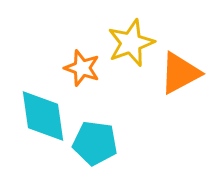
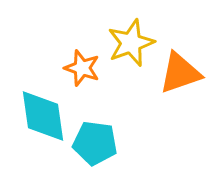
orange triangle: rotated 9 degrees clockwise
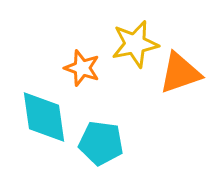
yellow star: moved 4 px right, 1 px down; rotated 9 degrees clockwise
cyan diamond: moved 1 px right, 1 px down
cyan pentagon: moved 6 px right
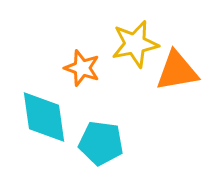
orange triangle: moved 3 px left, 2 px up; rotated 9 degrees clockwise
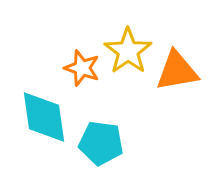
yellow star: moved 7 px left, 7 px down; rotated 24 degrees counterclockwise
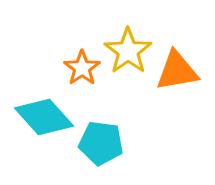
orange star: rotated 18 degrees clockwise
cyan diamond: rotated 34 degrees counterclockwise
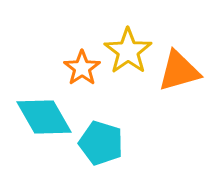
orange triangle: moved 2 px right; rotated 6 degrees counterclockwise
cyan diamond: rotated 12 degrees clockwise
cyan pentagon: rotated 9 degrees clockwise
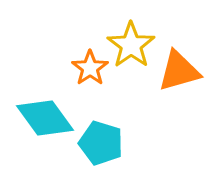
yellow star: moved 3 px right, 6 px up
orange star: moved 8 px right
cyan diamond: moved 1 px right, 1 px down; rotated 6 degrees counterclockwise
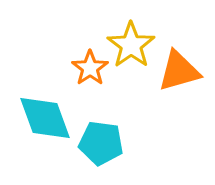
cyan diamond: rotated 16 degrees clockwise
cyan pentagon: rotated 9 degrees counterclockwise
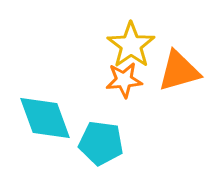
orange star: moved 34 px right, 12 px down; rotated 30 degrees clockwise
